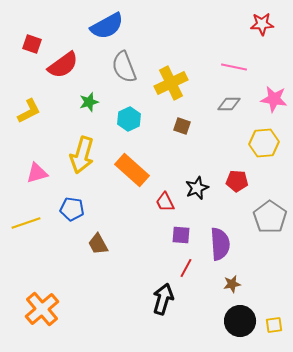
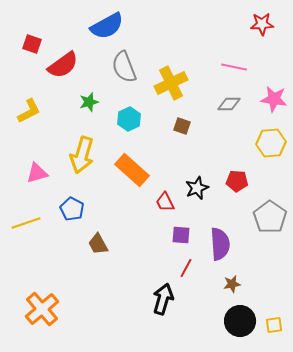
yellow hexagon: moved 7 px right
blue pentagon: rotated 20 degrees clockwise
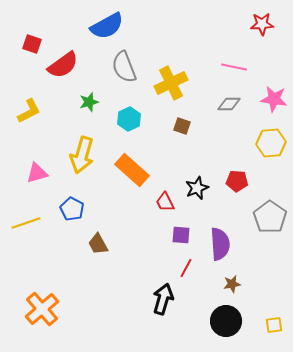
black circle: moved 14 px left
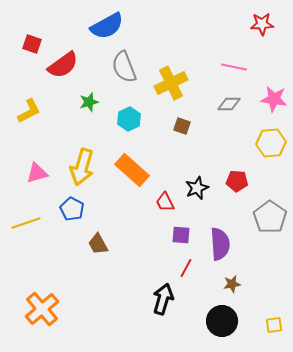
yellow arrow: moved 12 px down
black circle: moved 4 px left
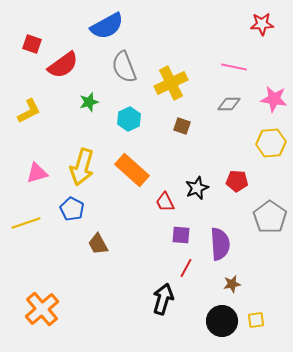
yellow square: moved 18 px left, 5 px up
